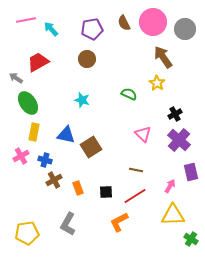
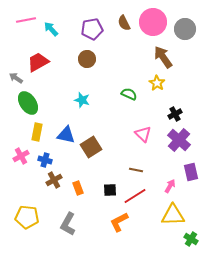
yellow rectangle: moved 3 px right
black square: moved 4 px right, 2 px up
yellow pentagon: moved 16 px up; rotated 15 degrees clockwise
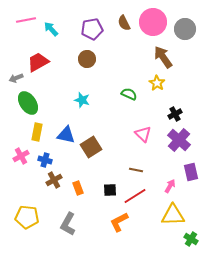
gray arrow: rotated 56 degrees counterclockwise
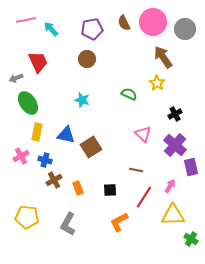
red trapezoid: rotated 95 degrees clockwise
purple cross: moved 4 px left, 5 px down
purple rectangle: moved 5 px up
red line: moved 9 px right, 1 px down; rotated 25 degrees counterclockwise
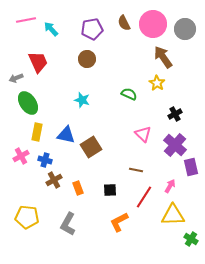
pink circle: moved 2 px down
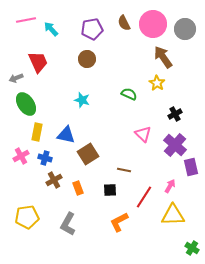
green ellipse: moved 2 px left, 1 px down
brown square: moved 3 px left, 7 px down
blue cross: moved 2 px up
brown line: moved 12 px left
yellow pentagon: rotated 15 degrees counterclockwise
green cross: moved 1 px right, 9 px down
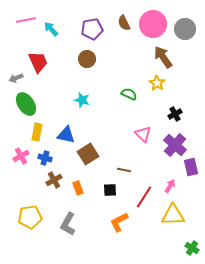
yellow pentagon: moved 3 px right
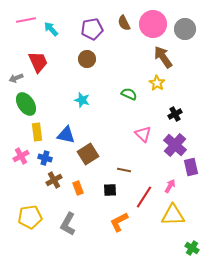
yellow rectangle: rotated 18 degrees counterclockwise
